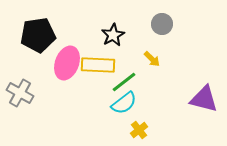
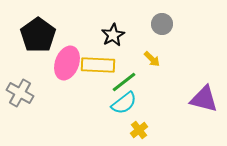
black pentagon: rotated 28 degrees counterclockwise
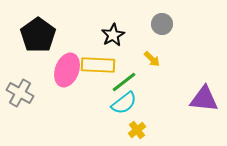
pink ellipse: moved 7 px down
purple triangle: rotated 8 degrees counterclockwise
yellow cross: moved 2 px left
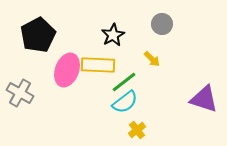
black pentagon: rotated 8 degrees clockwise
purple triangle: rotated 12 degrees clockwise
cyan semicircle: moved 1 px right, 1 px up
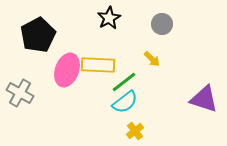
black star: moved 4 px left, 17 px up
yellow cross: moved 2 px left, 1 px down
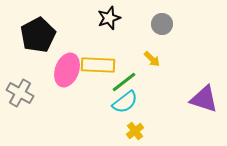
black star: rotated 10 degrees clockwise
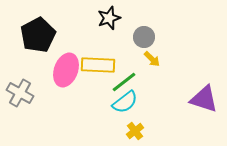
gray circle: moved 18 px left, 13 px down
pink ellipse: moved 1 px left
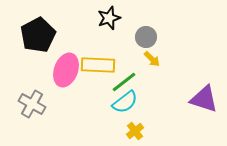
gray circle: moved 2 px right
gray cross: moved 12 px right, 11 px down
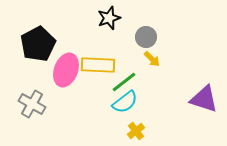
black pentagon: moved 9 px down
yellow cross: moved 1 px right
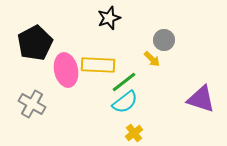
gray circle: moved 18 px right, 3 px down
black pentagon: moved 3 px left, 1 px up
pink ellipse: rotated 32 degrees counterclockwise
purple triangle: moved 3 px left
yellow cross: moved 2 px left, 2 px down
